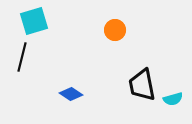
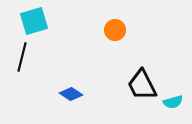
black trapezoid: rotated 16 degrees counterclockwise
cyan semicircle: moved 3 px down
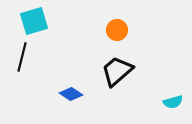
orange circle: moved 2 px right
black trapezoid: moved 25 px left, 14 px up; rotated 76 degrees clockwise
